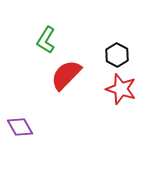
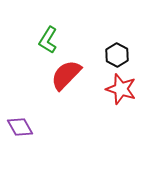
green L-shape: moved 2 px right
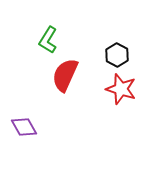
red semicircle: moved 1 px left; rotated 20 degrees counterclockwise
purple diamond: moved 4 px right
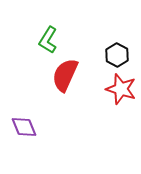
purple diamond: rotated 8 degrees clockwise
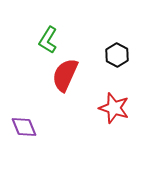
red star: moved 7 px left, 19 px down
